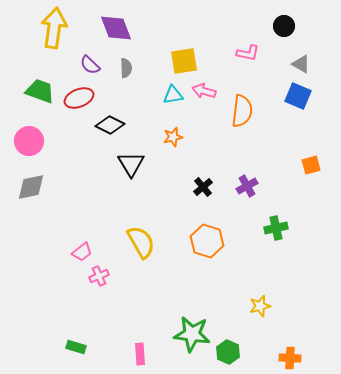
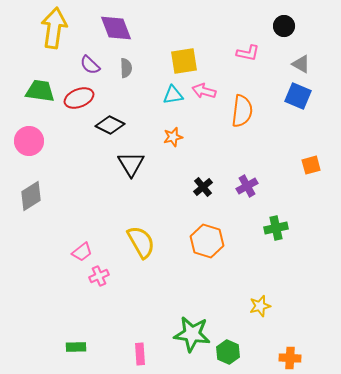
green trapezoid: rotated 12 degrees counterclockwise
gray diamond: moved 9 px down; rotated 20 degrees counterclockwise
green rectangle: rotated 18 degrees counterclockwise
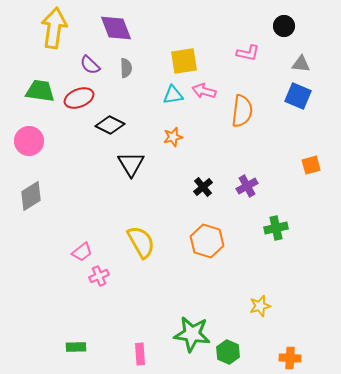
gray triangle: rotated 24 degrees counterclockwise
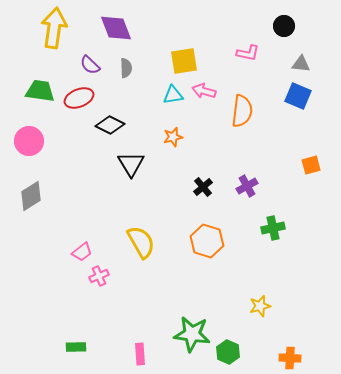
green cross: moved 3 px left
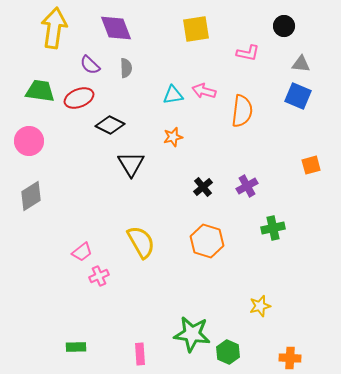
yellow square: moved 12 px right, 32 px up
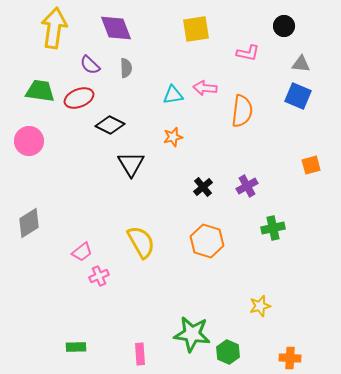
pink arrow: moved 1 px right, 3 px up; rotated 10 degrees counterclockwise
gray diamond: moved 2 px left, 27 px down
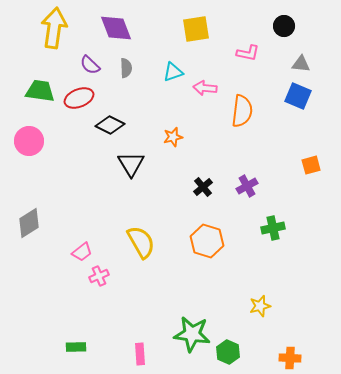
cyan triangle: moved 23 px up; rotated 10 degrees counterclockwise
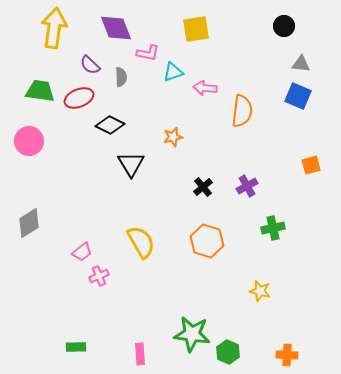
pink L-shape: moved 100 px left
gray semicircle: moved 5 px left, 9 px down
yellow star: moved 15 px up; rotated 30 degrees clockwise
orange cross: moved 3 px left, 3 px up
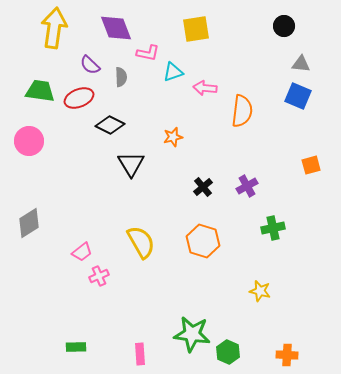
orange hexagon: moved 4 px left
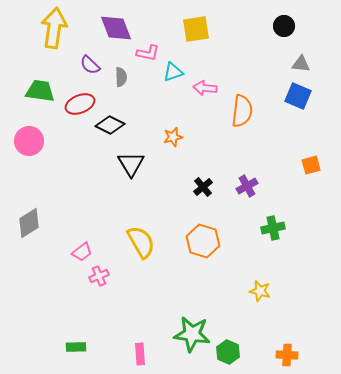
red ellipse: moved 1 px right, 6 px down
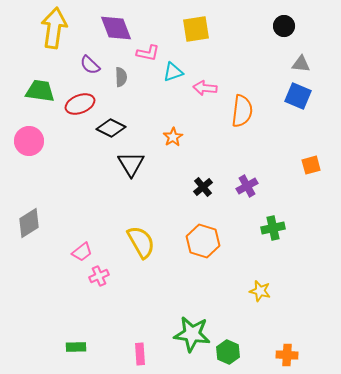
black diamond: moved 1 px right, 3 px down
orange star: rotated 18 degrees counterclockwise
